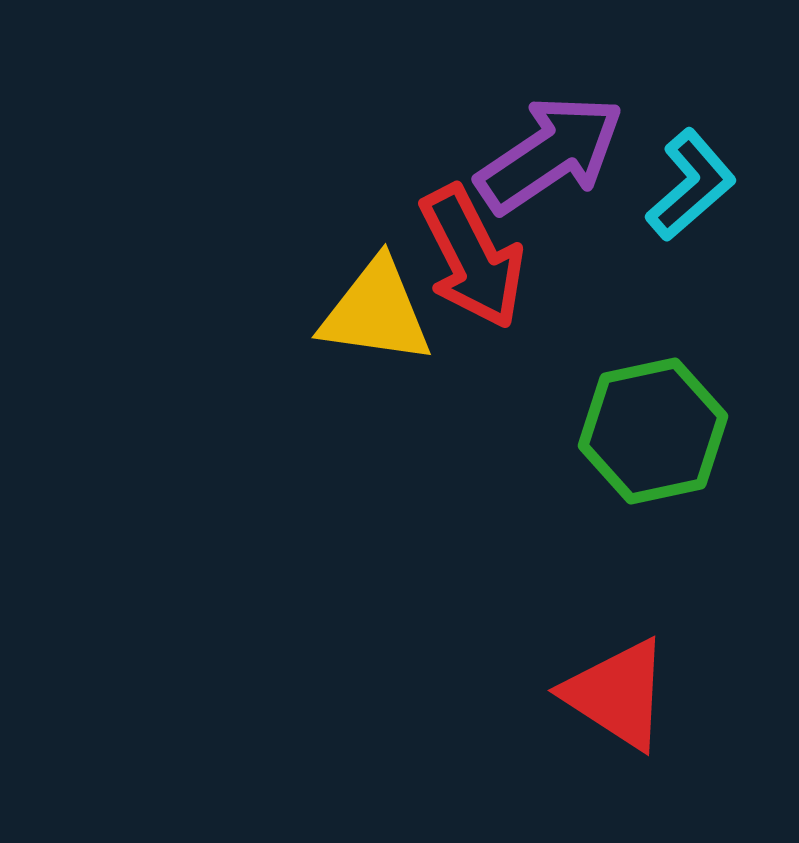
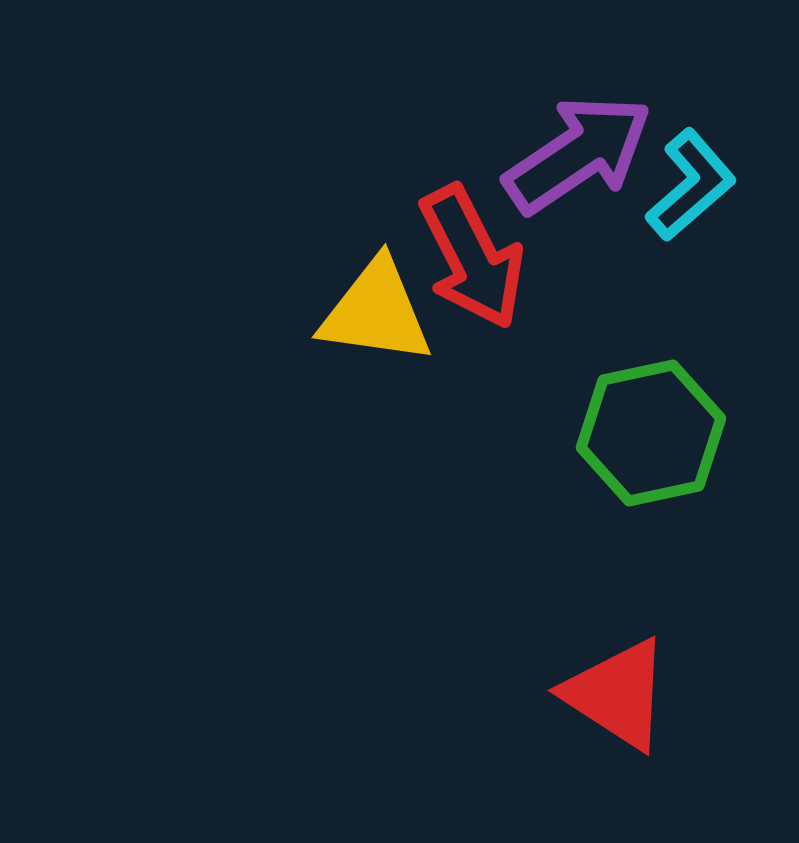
purple arrow: moved 28 px right
green hexagon: moved 2 px left, 2 px down
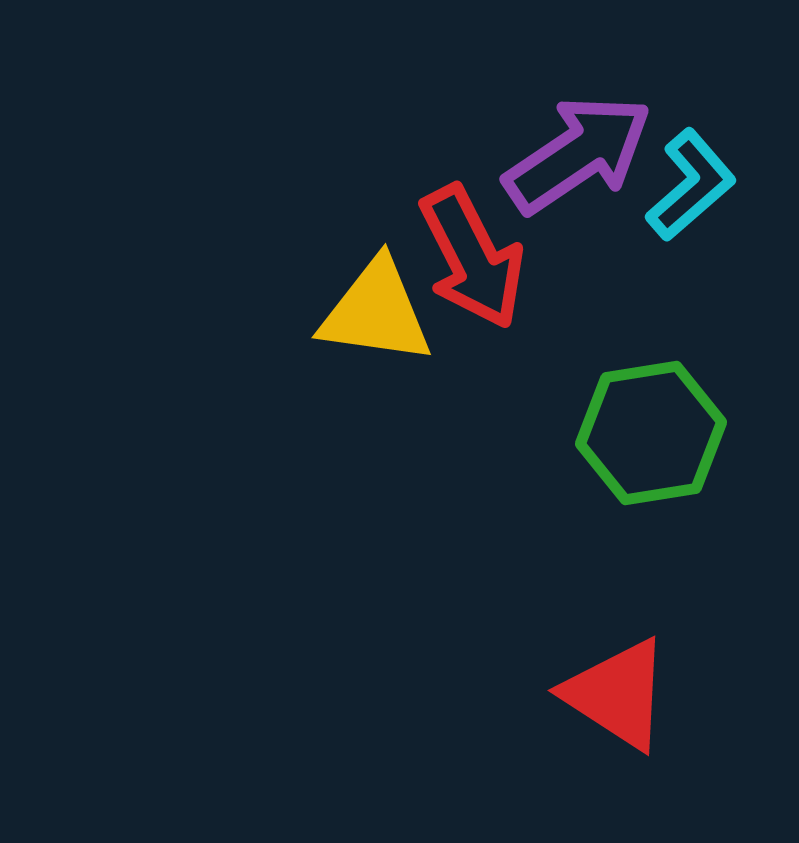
green hexagon: rotated 3 degrees clockwise
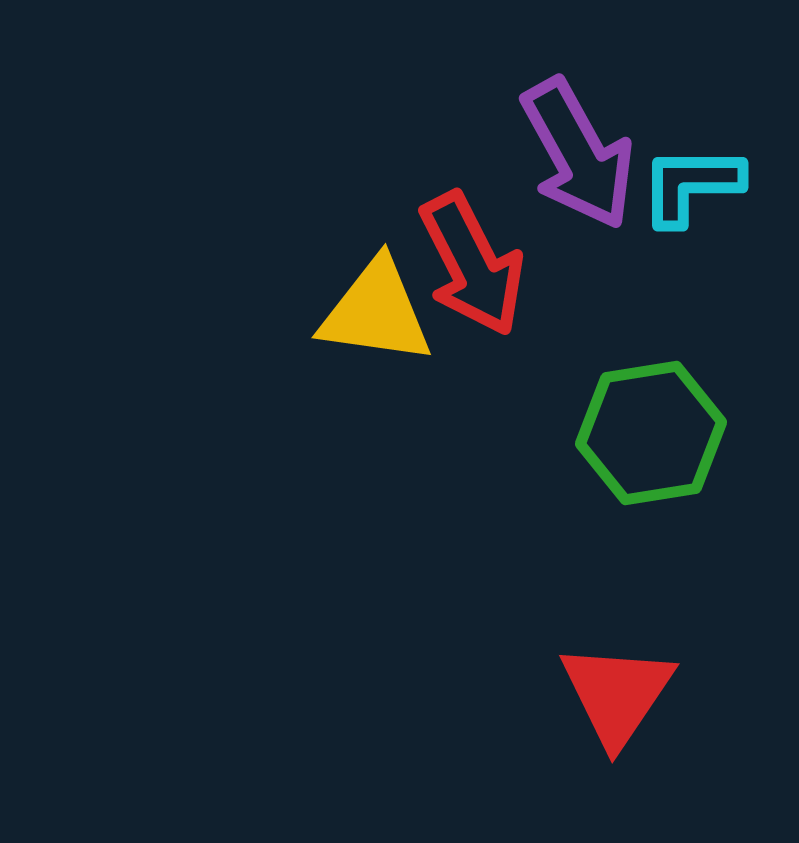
purple arrow: rotated 95 degrees clockwise
cyan L-shape: rotated 139 degrees counterclockwise
red arrow: moved 7 px down
red triangle: rotated 31 degrees clockwise
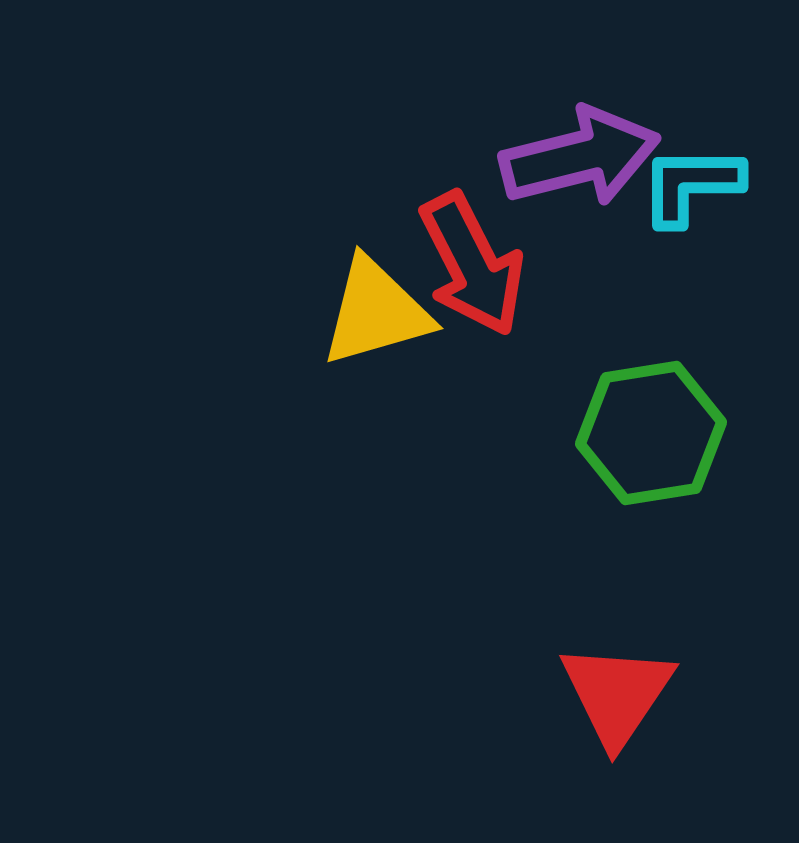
purple arrow: moved 2 px right, 3 px down; rotated 75 degrees counterclockwise
yellow triangle: rotated 24 degrees counterclockwise
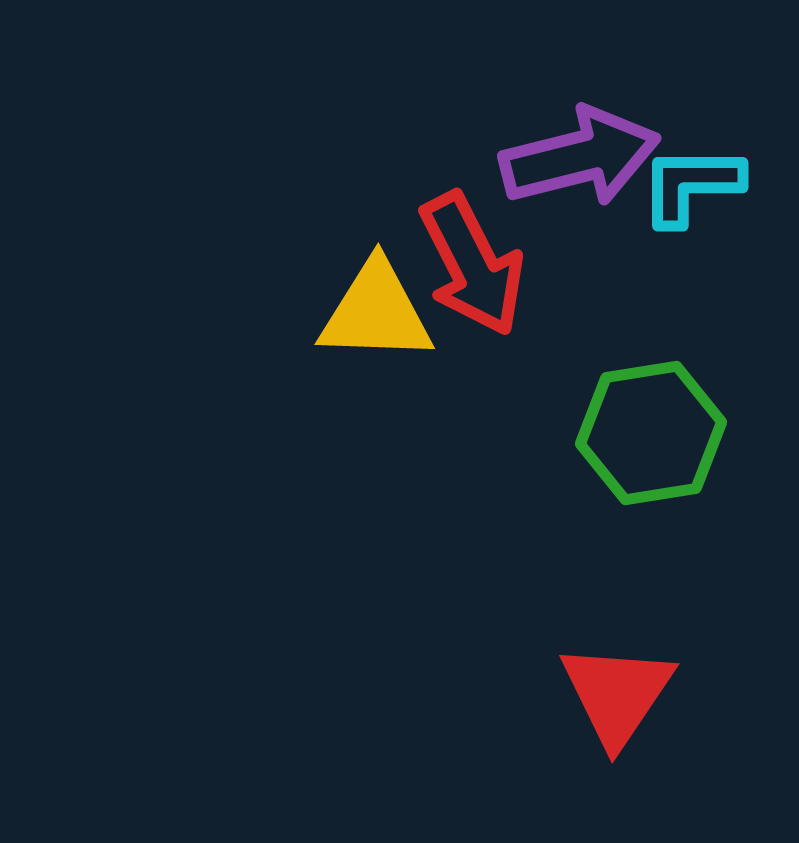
yellow triangle: rotated 18 degrees clockwise
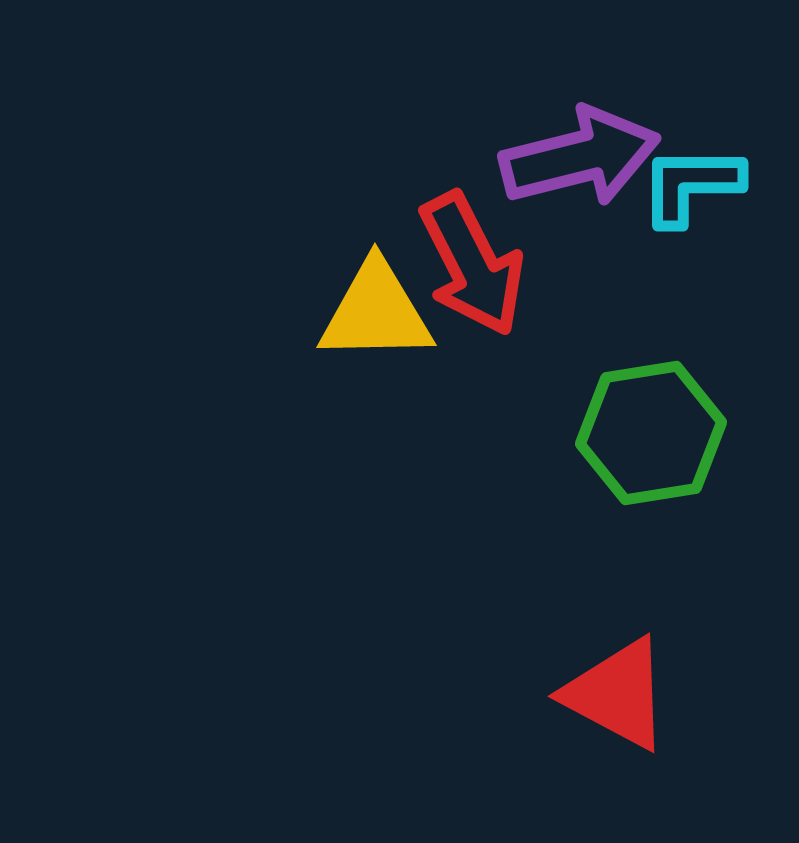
yellow triangle: rotated 3 degrees counterclockwise
red triangle: rotated 36 degrees counterclockwise
